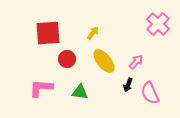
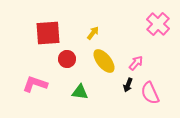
pink arrow: moved 1 px down
pink L-shape: moved 6 px left, 4 px up; rotated 15 degrees clockwise
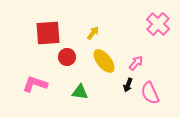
red circle: moved 2 px up
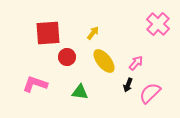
pink semicircle: rotated 70 degrees clockwise
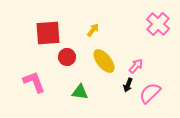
yellow arrow: moved 3 px up
pink arrow: moved 3 px down
pink L-shape: moved 1 px left, 2 px up; rotated 50 degrees clockwise
